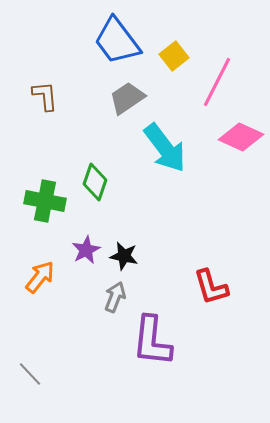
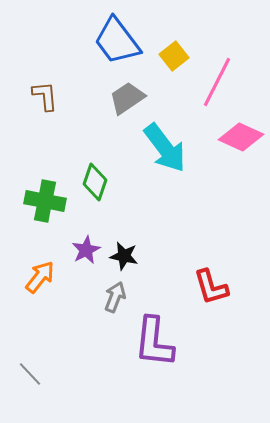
purple L-shape: moved 2 px right, 1 px down
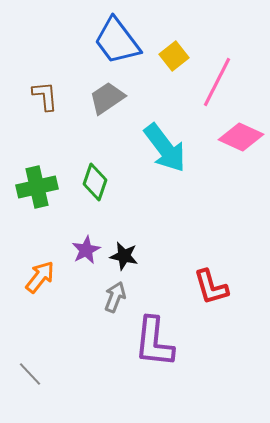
gray trapezoid: moved 20 px left
green cross: moved 8 px left, 14 px up; rotated 24 degrees counterclockwise
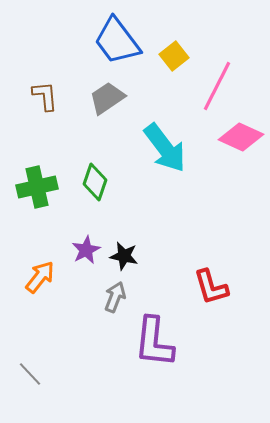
pink line: moved 4 px down
